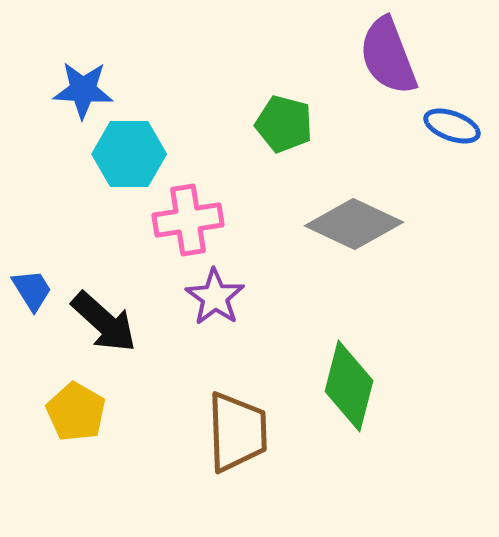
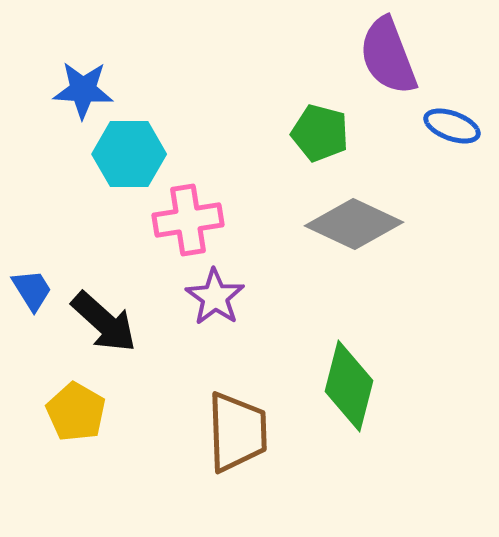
green pentagon: moved 36 px right, 9 px down
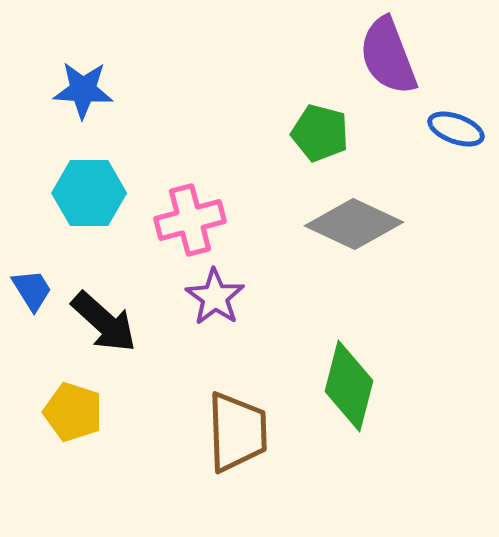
blue ellipse: moved 4 px right, 3 px down
cyan hexagon: moved 40 px left, 39 px down
pink cross: moved 2 px right; rotated 6 degrees counterclockwise
yellow pentagon: moved 3 px left; rotated 12 degrees counterclockwise
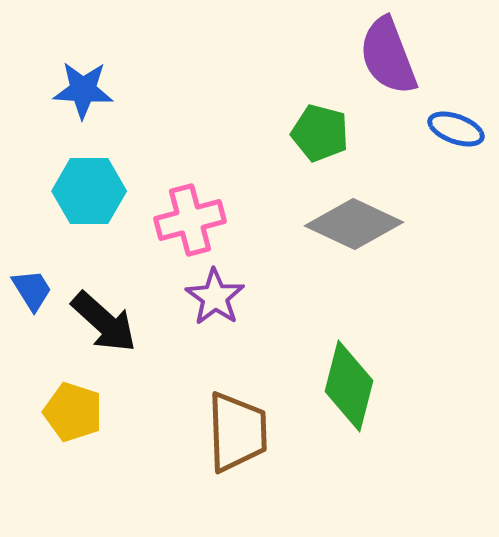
cyan hexagon: moved 2 px up
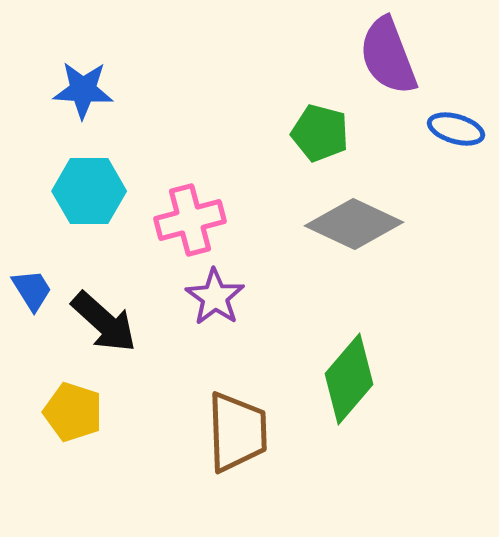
blue ellipse: rotated 4 degrees counterclockwise
green diamond: moved 7 px up; rotated 26 degrees clockwise
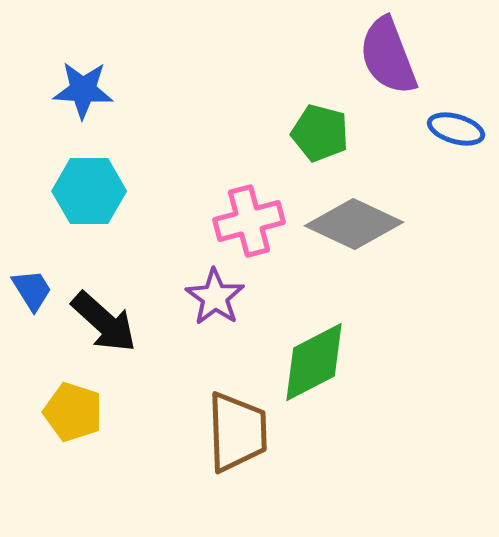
pink cross: moved 59 px right, 1 px down
green diamond: moved 35 px left, 17 px up; rotated 22 degrees clockwise
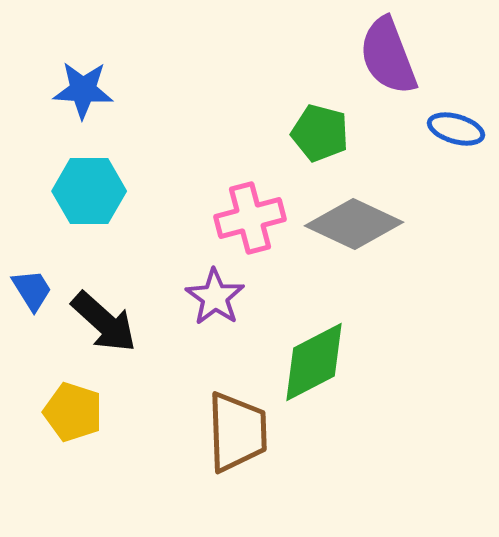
pink cross: moved 1 px right, 3 px up
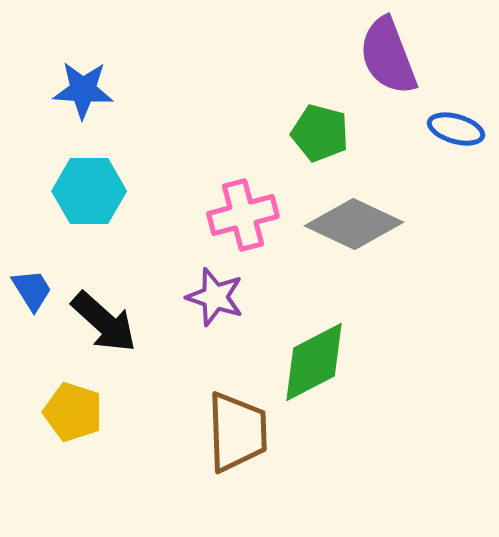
pink cross: moved 7 px left, 3 px up
purple star: rotated 16 degrees counterclockwise
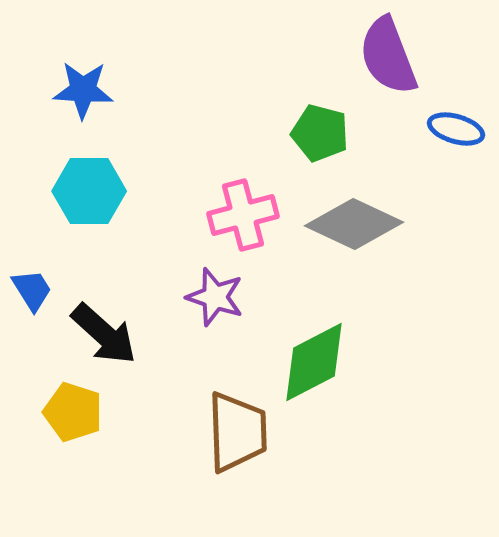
black arrow: moved 12 px down
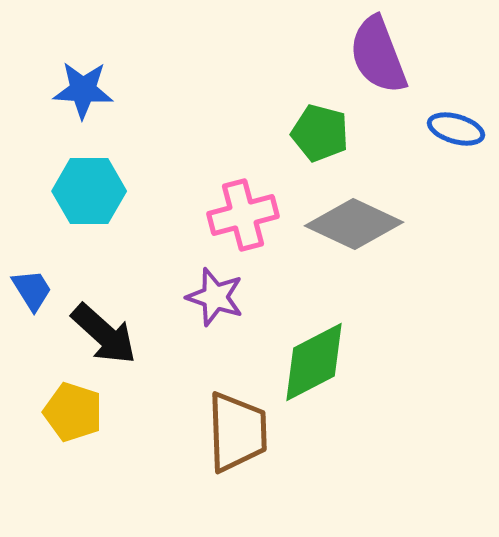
purple semicircle: moved 10 px left, 1 px up
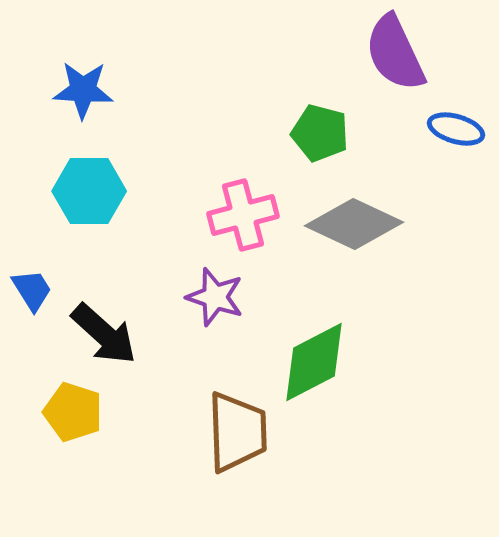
purple semicircle: moved 17 px right, 2 px up; rotated 4 degrees counterclockwise
